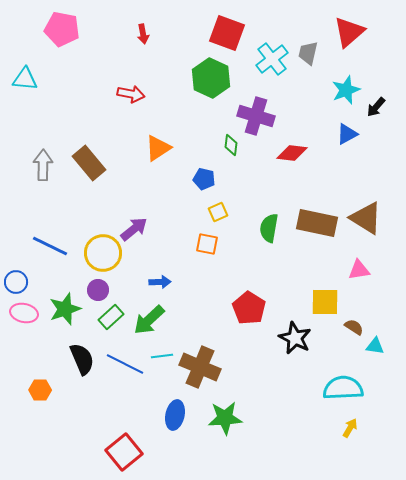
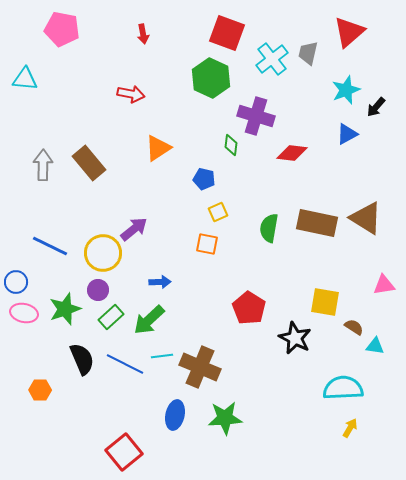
pink triangle at (359, 270): moved 25 px right, 15 px down
yellow square at (325, 302): rotated 8 degrees clockwise
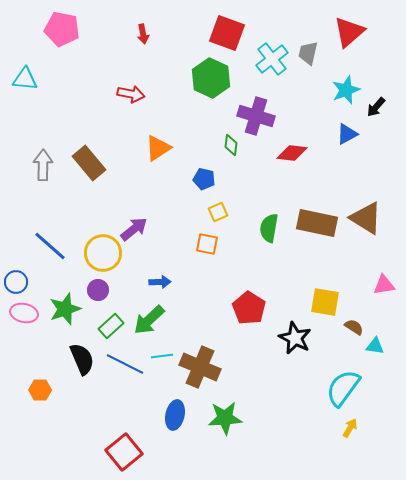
blue line at (50, 246): rotated 15 degrees clockwise
green rectangle at (111, 317): moved 9 px down
cyan semicircle at (343, 388): rotated 51 degrees counterclockwise
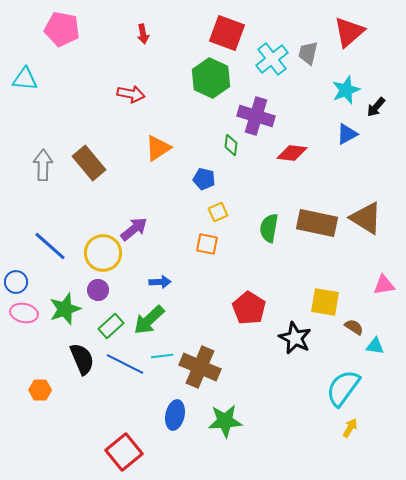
green star at (225, 418): moved 3 px down
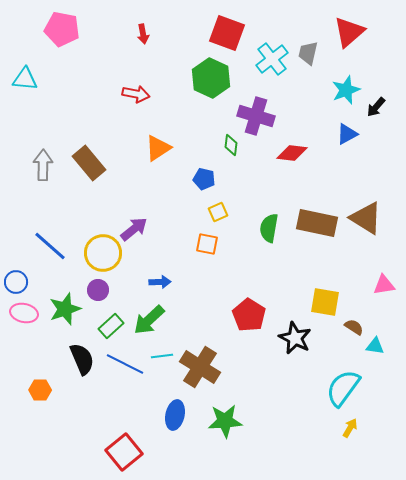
red arrow at (131, 94): moved 5 px right
red pentagon at (249, 308): moved 7 px down
brown cross at (200, 367): rotated 9 degrees clockwise
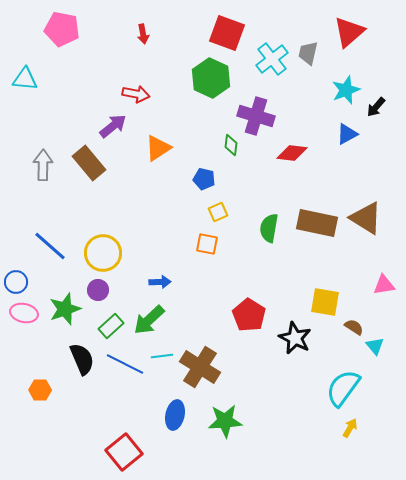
purple arrow at (134, 229): moved 21 px left, 103 px up
cyan triangle at (375, 346): rotated 42 degrees clockwise
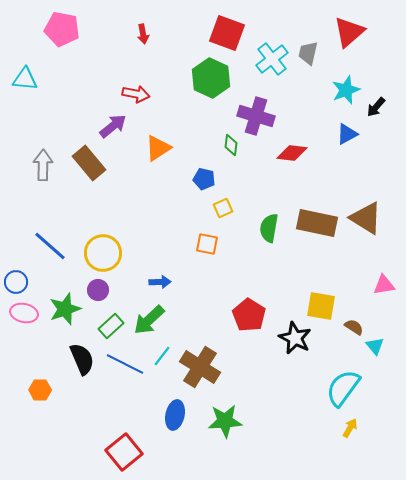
yellow square at (218, 212): moved 5 px right, 4 px up
yellow square at (325, 302): moved 4 px left, 4 px down
cyan line at (162, 356): rotated 45 degrees counterclockwise
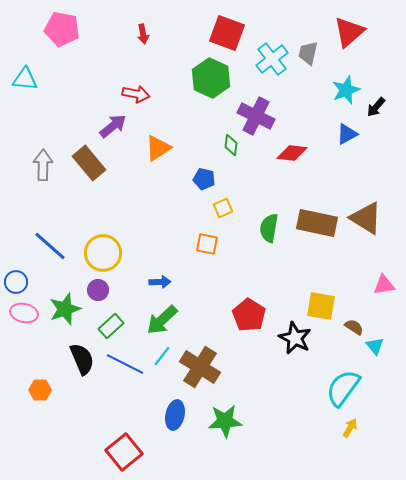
purple cross at (256, 116): rotated 9 degrees clockwise
green arrow at (149, 320): moved 13 px right
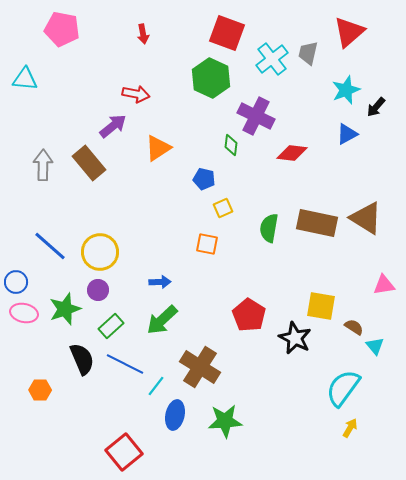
yellow circle at (103, 253): moved 3 px left, 1 px up
cyan line at (162, 356): moved 6 px left, 30 px down
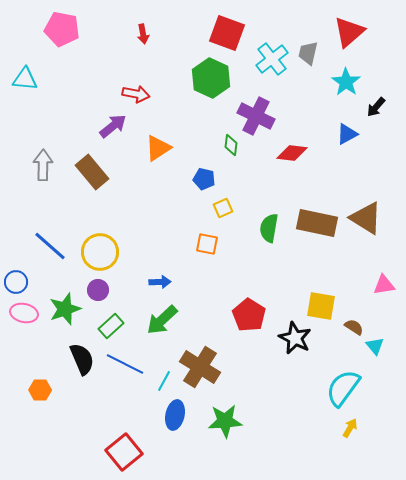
cyan star at (346, 90): moved 8 px up; rotated 16 degrees counterclockwise
brown rectangle at (89, 163): moved 3 px right, 9 px down
cyan line at (156, 386): moved 8 px right, 5 px up; rotated 10 degrees counterclockwise
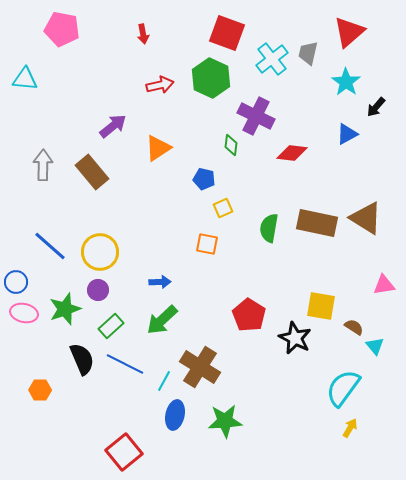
red arrow at (136, 94): moved 24 px right, 9 px up; rotated 24 degrees counterclockwise
